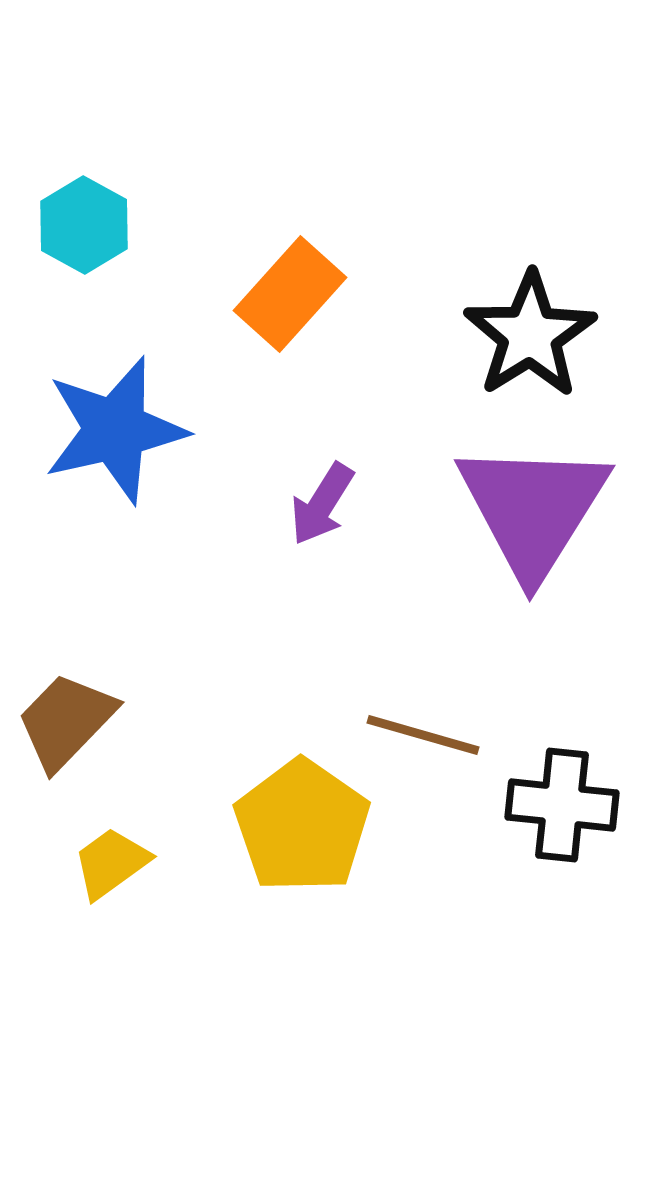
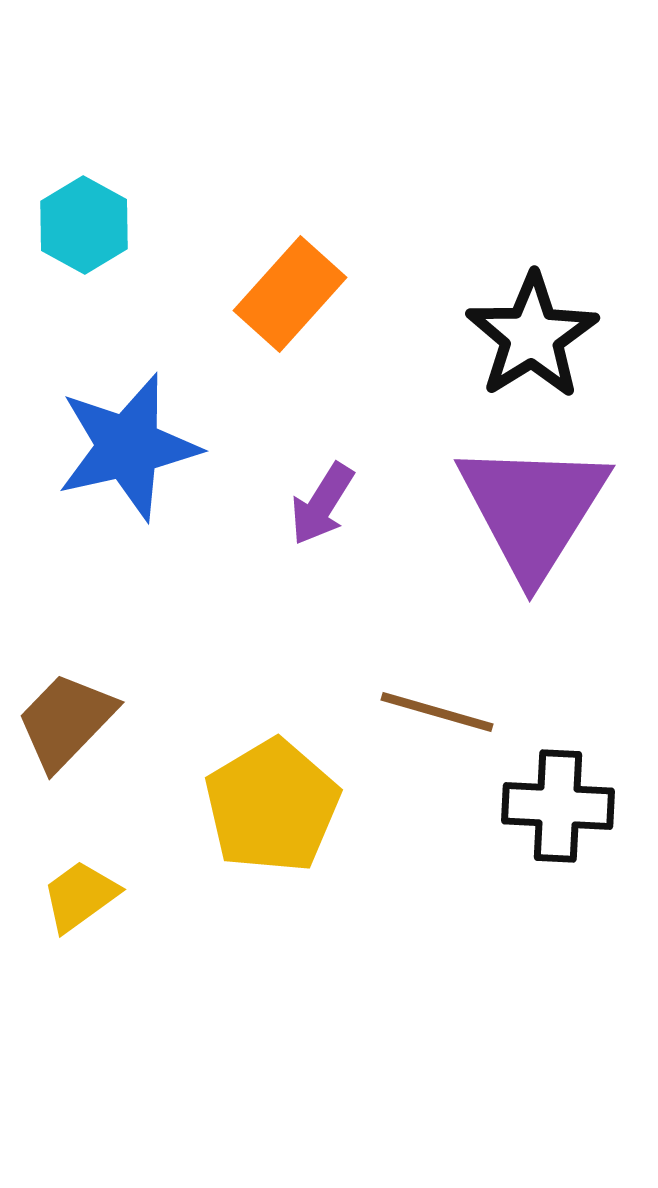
black star: moved 2 px right, 1 px down
blue star: moved 13 px right, 17 px down
brown line: moved 14 px right, 23 px up
black cross: moved 4 px left, 1 px down; rotated 3 degrees counterclockwise
yellow pentagon: moved 30 px left, 20 px up; rotated 6 degrees clockwise
yellow trapezoid: moved 31 px left, 33 px down
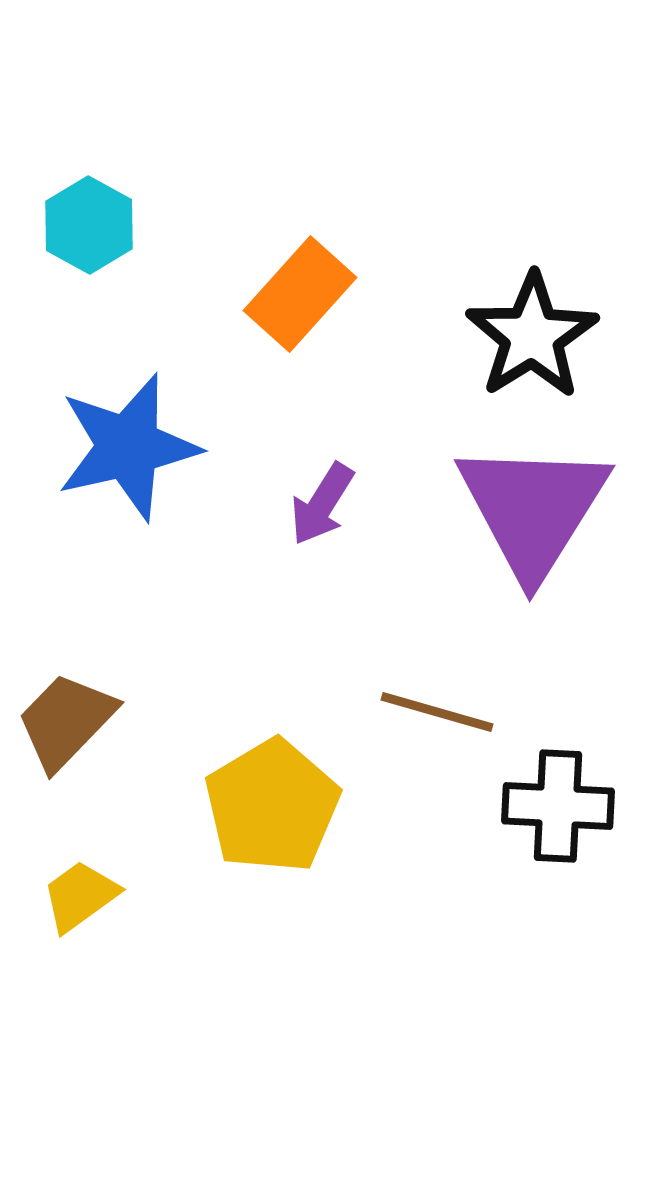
cyan hexagon: moved 5 px right
orange rectangle: moved 10 px right
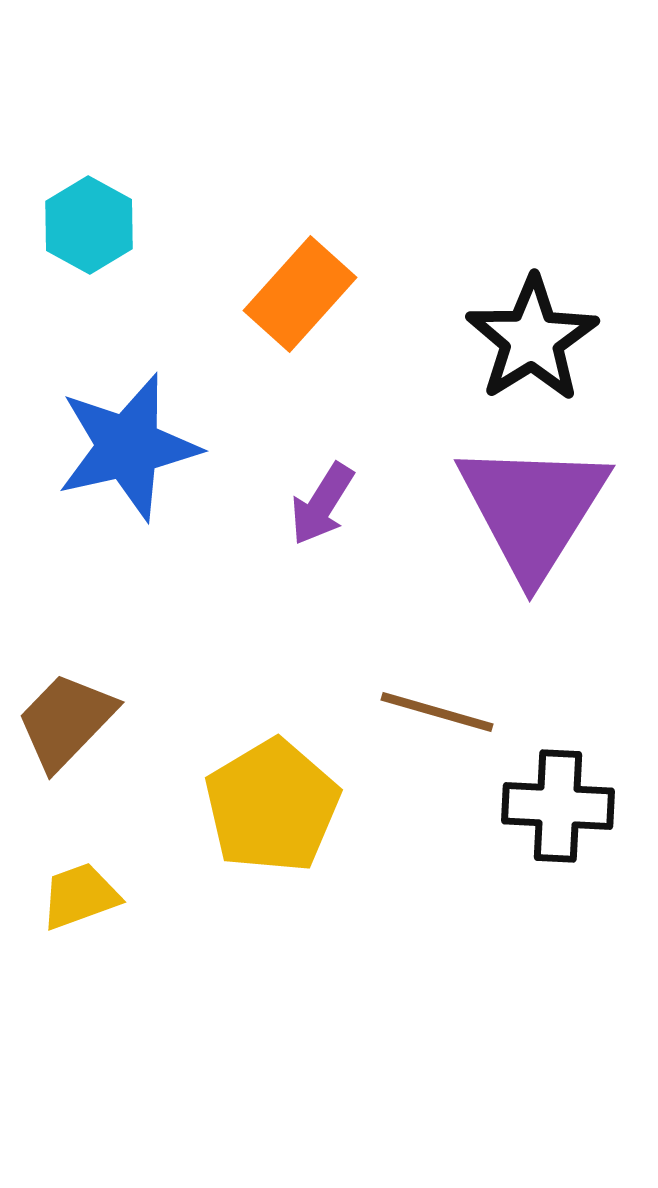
black star: moved 3 px down
yellow trapezoid: rotated 16 degrees clockwise
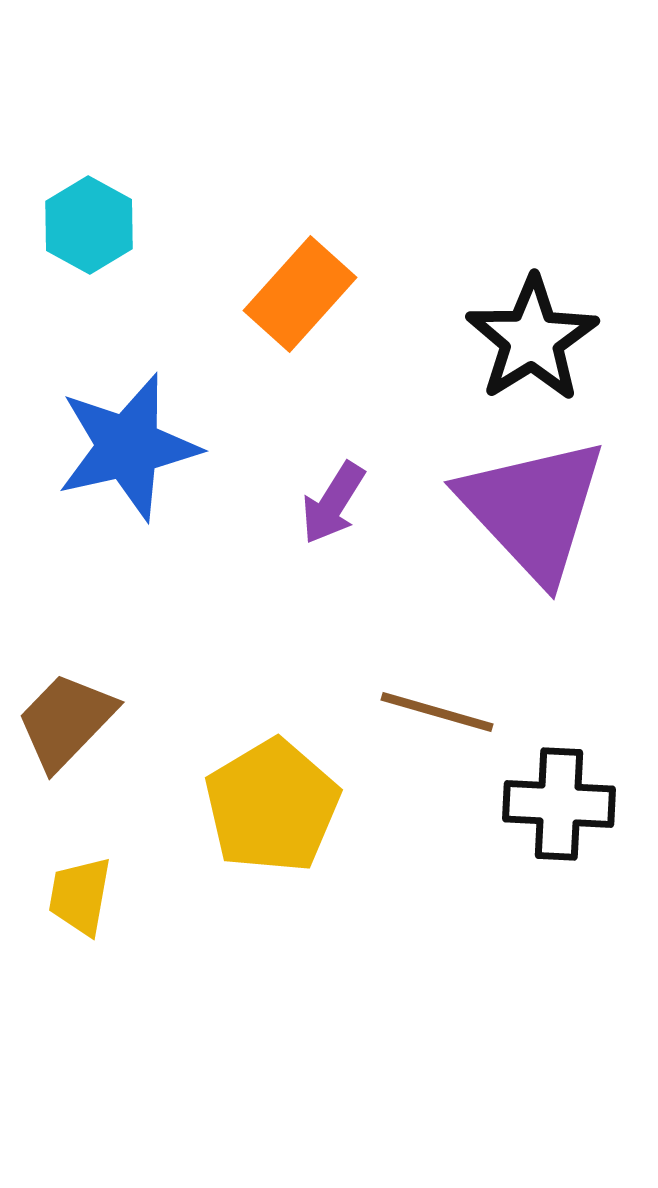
purple arrow: moved 11 px right, 1 px up
purple triangle: rotated 15 degrees counterclockwise
black cross: moved 1 px right, 2 px up
yellow trapezoid: rotated 60 degrees counterclockwise
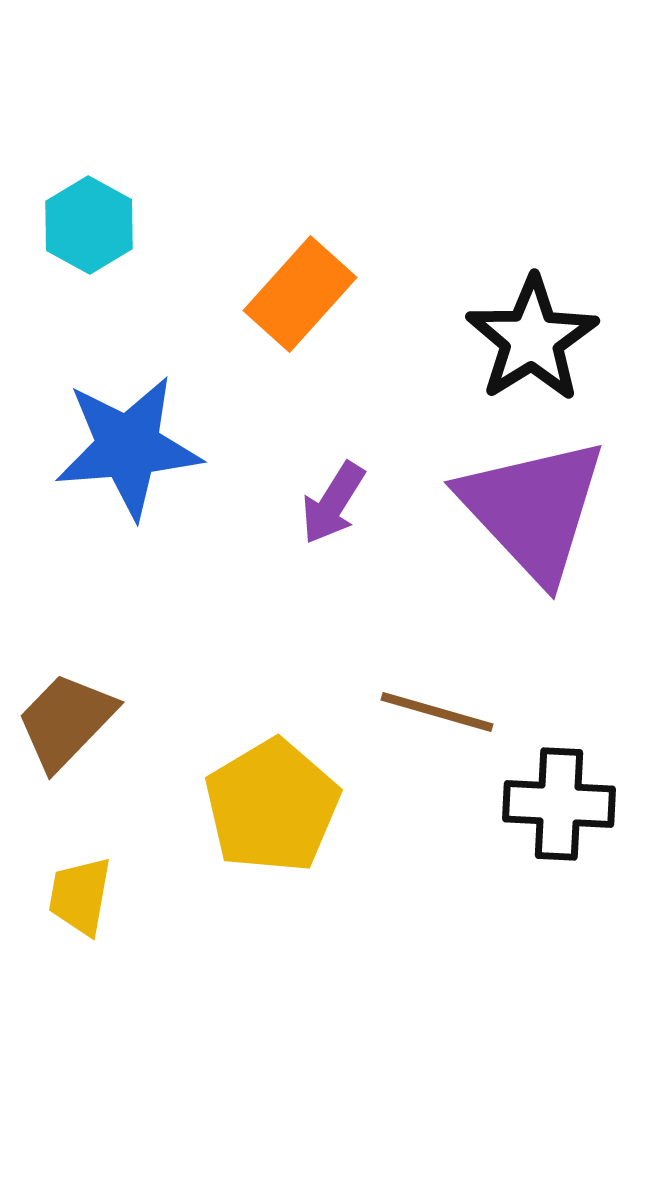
blue star: rotated 8 degrees clockwise
